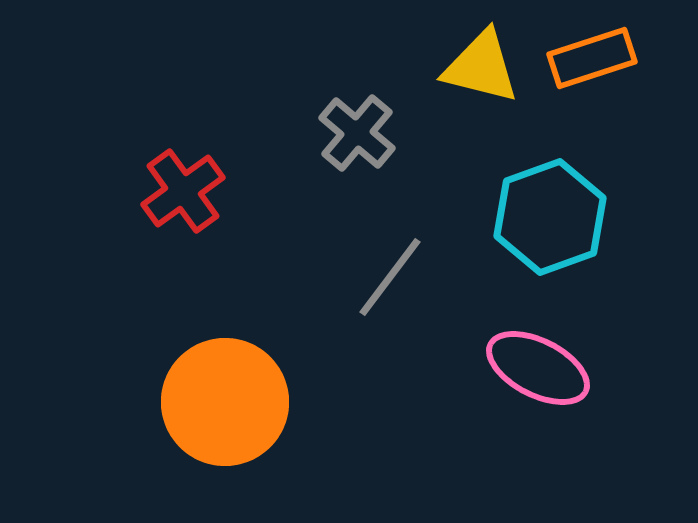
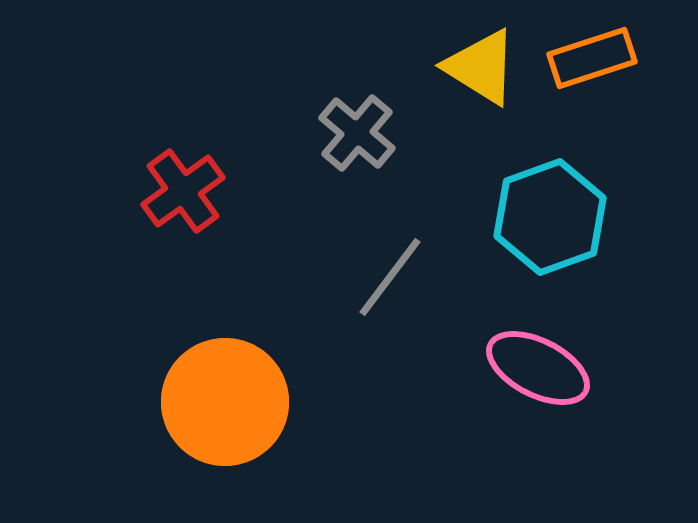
yellow triangle: rotated 18 degrees clockwise
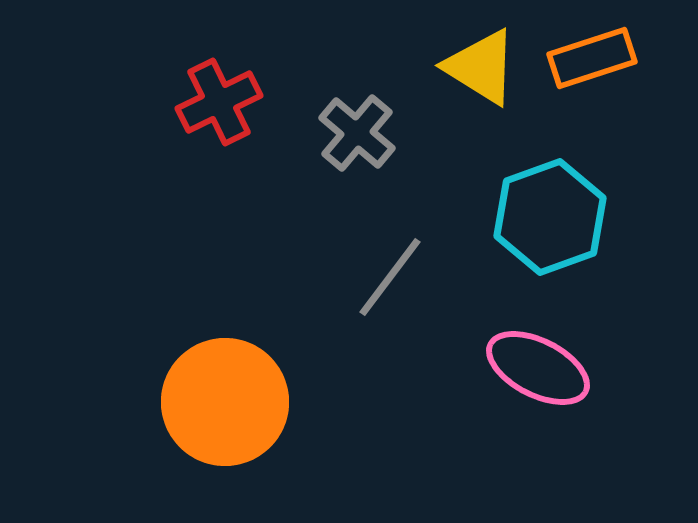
red cross: moved 36 px right, 89 px up; rotated 10 degrees clockwise
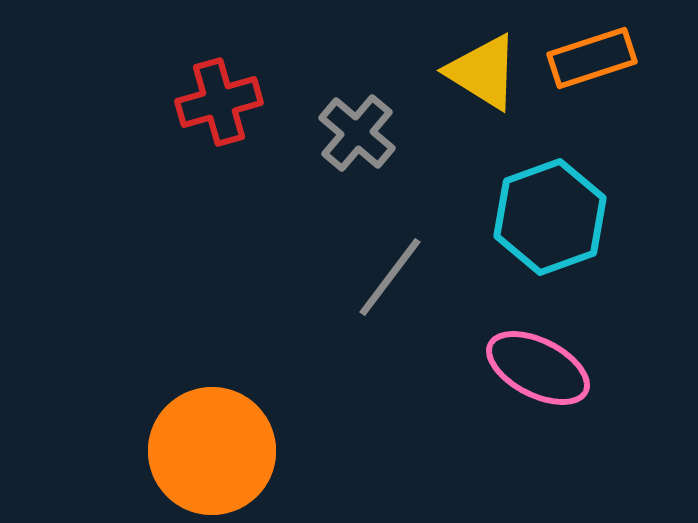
yellow triangle: moved 2 px right, 5 px down
red cross: rotated 10 degrees clockwise
orange circle: moved 13 px left, 49 px down
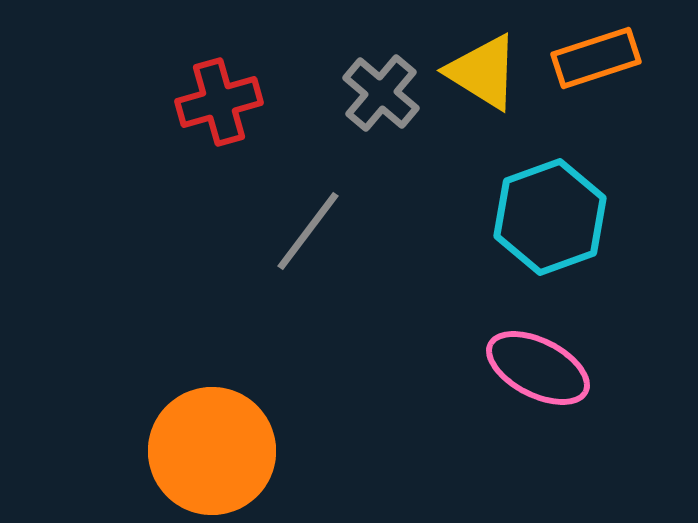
orange rectangle: moved 4 px right
gray cross: moved 24 px right, 40 px up
gray line: moved 82 px left, 46 px up
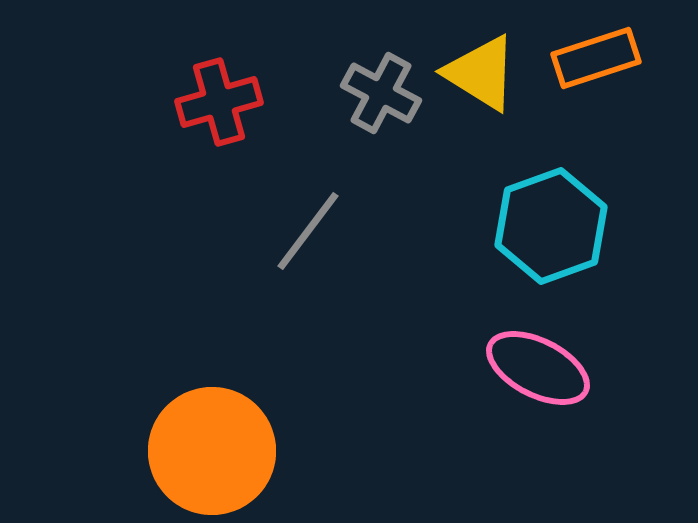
yellow triangle: moved 2 px left, 1 px down
gray cross: rotated 12 degrees counterclockwise
cyan hexagon: moved 1 px right, 9 px down
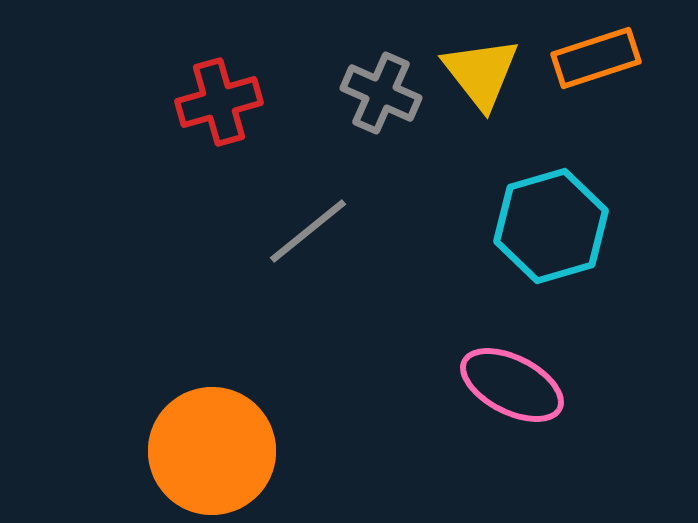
yellow triangle: rotated 20 degrees clockwise
gray cross: rotated 4 degrees counterclockwise
cyan hexagon: rotated 4 degrees clockwise
gray line: rotated 14 degrees clockwise
pink ellipse: moved 26 px left, 17 px down
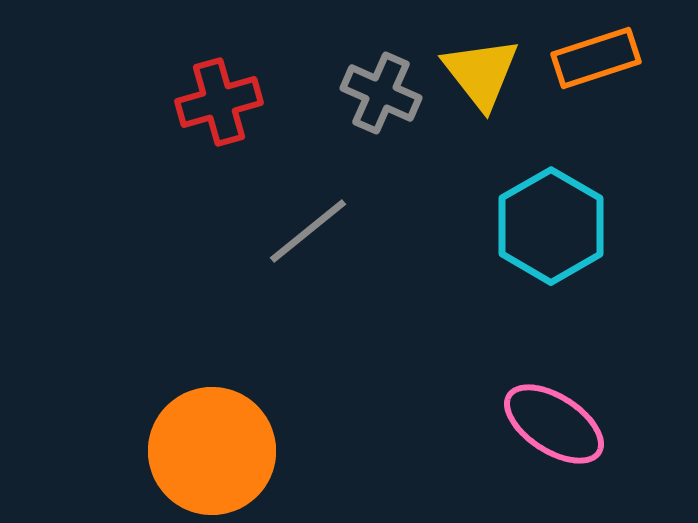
cyan hexagon: rotated 14 degrees counterclockwise
pink ellipse: moved 42 px right, 39 px down; rotated 6 degrees clockwise
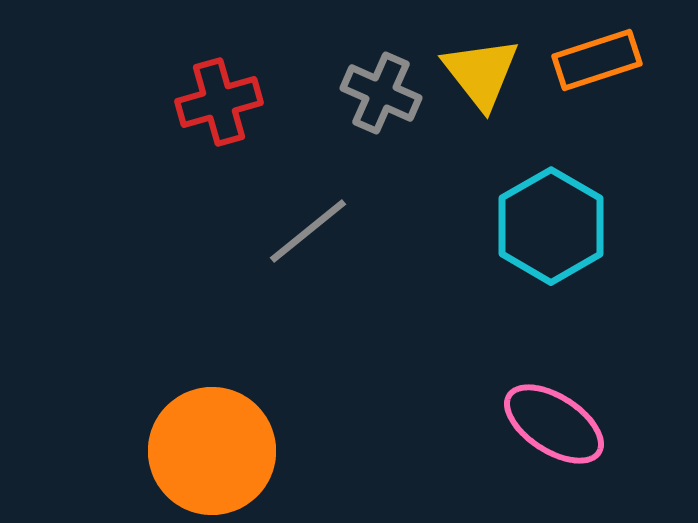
orange rectangle: moved 1 px right, 2 px down
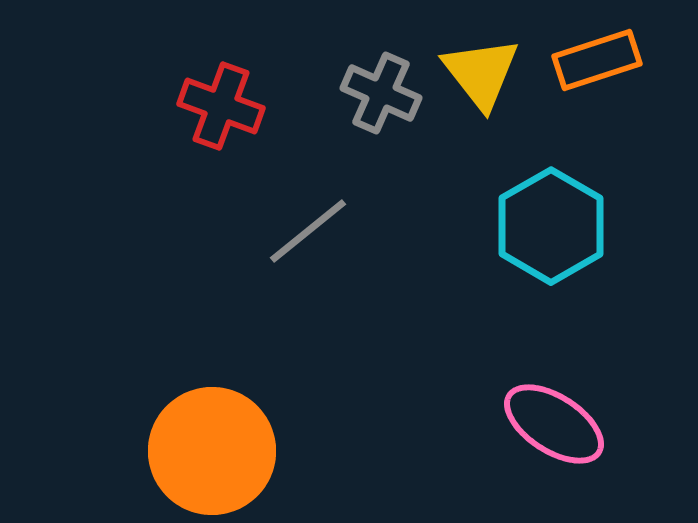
red cross: moved 2 px right, 4 px down; rotated 36 degrees clockwise
